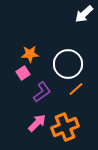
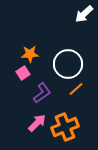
purple L-shape: moved 1 px down
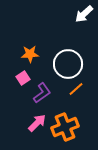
pink square: moved 5 px down
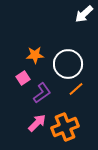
orange star: moved 5 px right, 1 px down
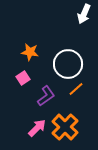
white arrow: rotated 24 degrees counterclockwise
orange star: moved 5 px left, 3 px up; rotated 12 degrees clockwise
purple L-shape: moved 4 px right, 3 px down
pink arrow: moved 5 px down
orange cross: rotated 24 degrees counterclockwise
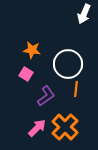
orange star: moved 2 px right, 2 px up
pink square: moved 3 px right, 4 px up; rotated 24 degrees counterclockwise
orange line: rotated 42 degrees counterclockwise
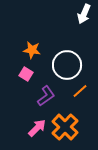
white circle: moved 1 px left, 1 px down
orange line: moved 4 px right, 2 px down; rotated 42 degrees clockwise
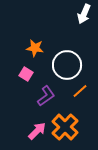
orange star: moved 3 px right, 2 px up
pink arrow: moved 3 px down
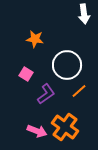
white arrow: rotated 30 degrees counterclockwise
orange star: moved 9 px up
orange line: moved 1 px left
purple L-shape: moved 2 px up
orange cross: rotated 8 degrees counterclockwise
pink arrow: rotated 66 degrees clockwise
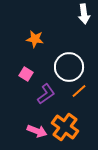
white circle: moved 2 px right, 2 px down
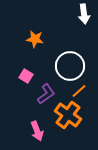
white circle: moved 1 px right, 1 px up
pink square: moved 2 px down
orange cross: moved 3 px right, 12 px up
pink arrow: rotated 48 degrees clockwise
